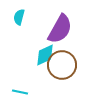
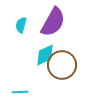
cyan semicircle: moved 2 px right, 8 px down
purple semicircle: moved 7 px left, 7 px up
cyan line: rotated 14 degrees counterclockwise
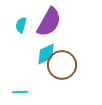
purple semicircle: moved 4 px left
cyan diamond: moved 1 px right, 1 px up
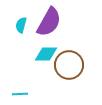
cyan diamond: rotated 25 degrees clockwise
brown circle: moved 7 px right
cyan line: moved 2 px down
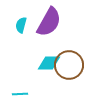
cyan diamond: moved 3 px right, 9 px down
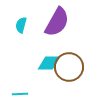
purple semicircle: moved 8 px right
brown circle: moved 2 px down
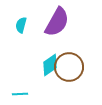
cyan diamond: moved 1 px right, 2 px down; rotated 35 degrees counterclockwise
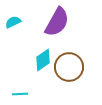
cyan semicircle: moved 8 px left, 3 px up; rotated 49 degrees clockwise
cyan diamond: moved 7 px left, 5 px up
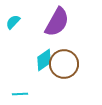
cyan semicircle: rotated 21 degrees counterclockwise
cyan diamond: moved 1 px right
brown circle: moved 5 px left, 3 px up
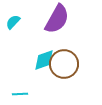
purple semicircle: moved 3 px up
cyan diamond: rotated 15 degrees clockwise
